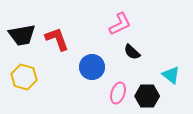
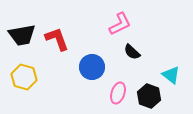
black hexagon: moved 2 px right; rotated 20 degrees clockwise
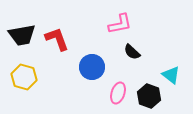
pink L-shape: rotated 15 degrees clockwise
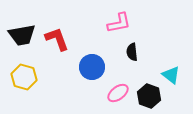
pink L-shape: moved 1 px left, 1 px up
black semicircle: rotated 42 degrees clockwise
pink ellipse: rotated 35 degrees clockwise
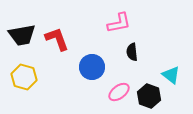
pink ellipse: moved 1 px right, 1 px up
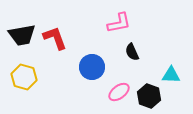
red L-shape: moved 2 px left, 1 px up
black semicircle: rotated 18 degrees counterclockwise
cyan triangle: rotated 36 degrees counterclockwise
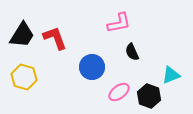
black trapezoid: rotated 48 degrees counterclockwise
cyan triangle: rotated 24 degrees counterclockwise
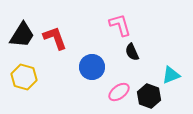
pink L-shape: moved 1 px right, 2 px down; rotated 95 degrees counterclockwise
